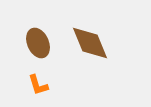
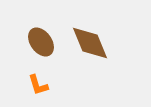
brown ellipse: moved 3 px right, 1 px up; rotated 12 degrees counterclockwise
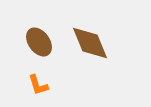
brown ellipse: moved 2 px left
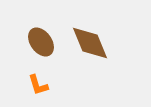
brown ellipse: moved 2 px right
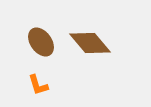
brown diamond: rotated 18 degrees counterclockwise
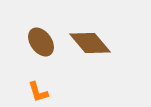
orange L-shape: moved 7 px down
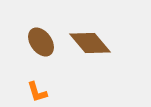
orange L-shape: moved 1 px left
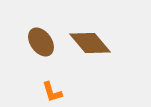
orange L-shape: moved 15 px right
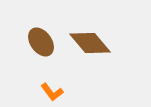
orange L-shape: rotated 20 degrees counterclockwise
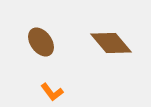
brown diamond: moved 21 px right
